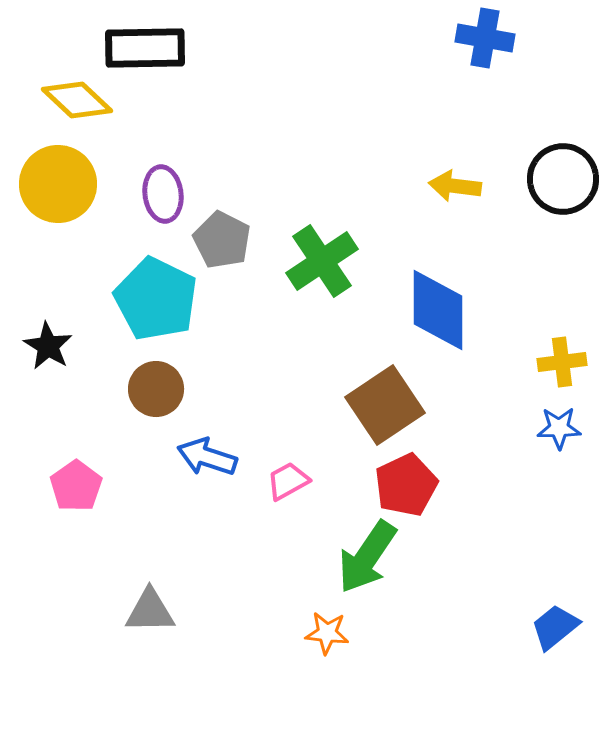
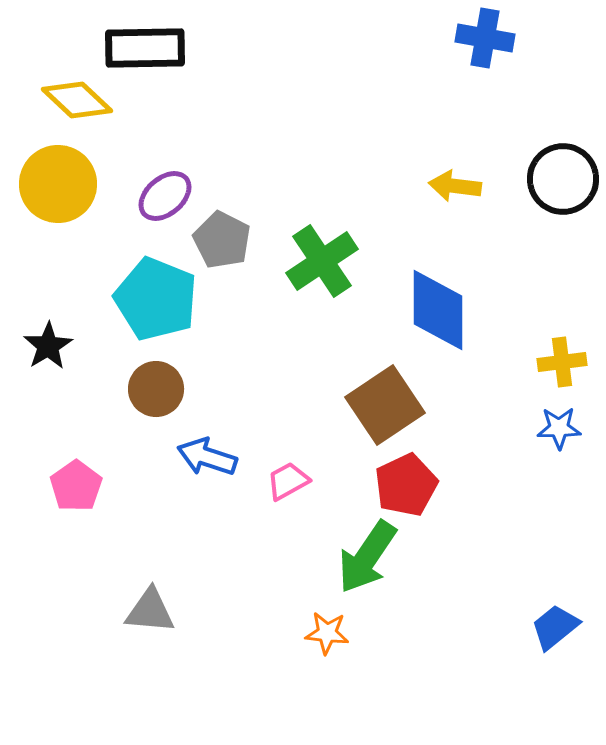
purple ellipse: moved 2 px right, 2 px down; rotated 56 degrees clockwise
cyan pentagon: rotated 4 degrees counterclockwise
black star: rotated 9 degrees clockwise
gray triangle: rotated 6 degrees clockwise
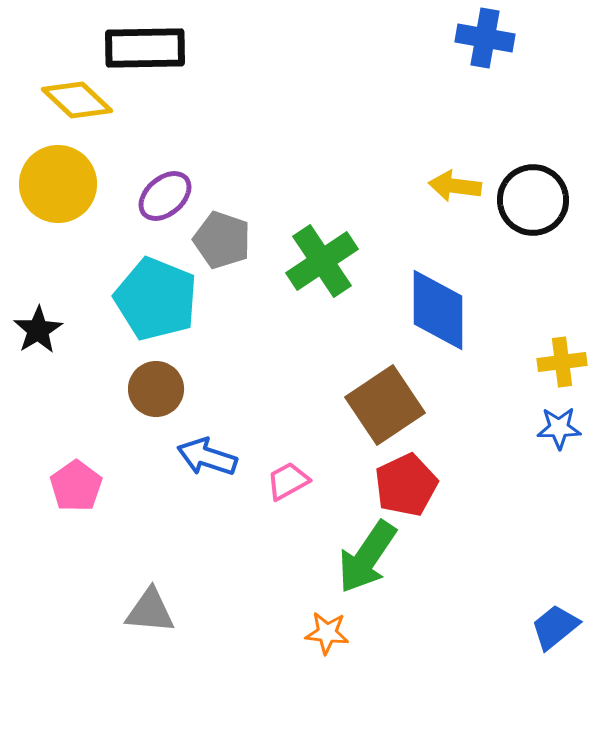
black circle: moved 30 px left, 21 px down
gray pentagon: rotated 8 degrees counterclockwise
black star: moved 10 px left, 16 px up
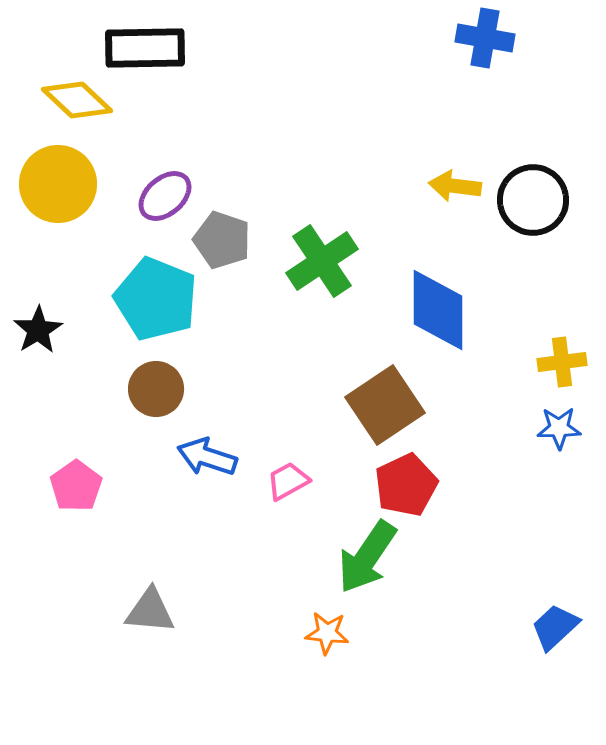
blue trapezoid: rotated 4 degrees counterclockwise
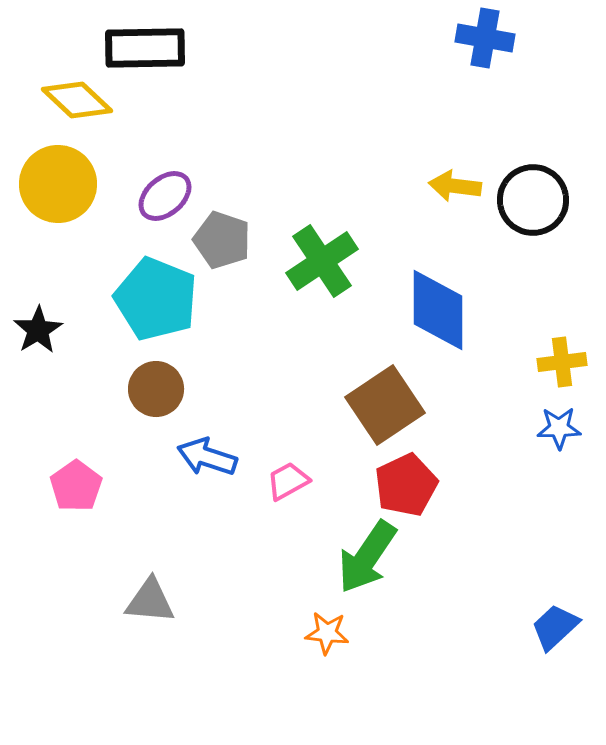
gray triangle: moved 10 px up
